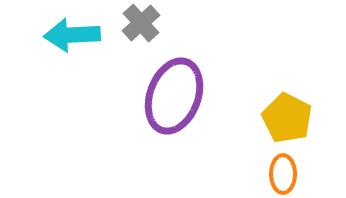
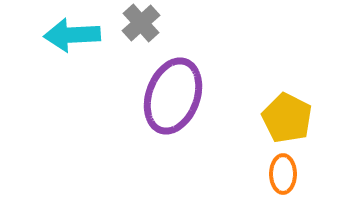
purple ellipse: moved 1 px left
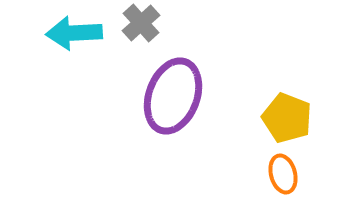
cyan arrow: moved 2 px right, 2 px up
yellow pentagon: rotated 6 degrees counterclockwise
orange ellipse: rotated 15 degrees counterclockwise
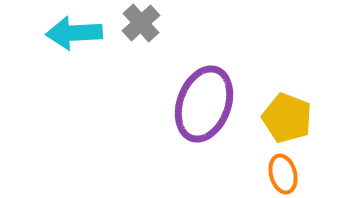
purple ellipse: moved 31 px right, 8 px down
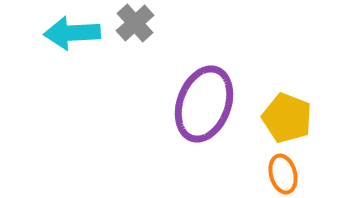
gray cross: moved 6 px left
cyan arrow: moved 2 px left
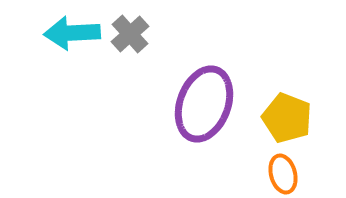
gray cross: moved 5 px left, 11 px down
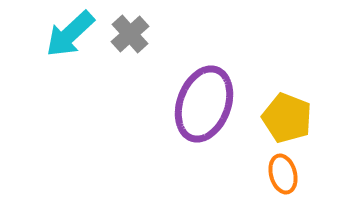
cyan arrow: moved 2 px left, 1 px down; rotated 40 degrees counterclockwise
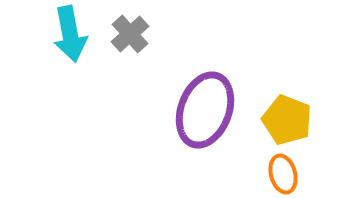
cyan arrow: rotated 58 degrees counterclockwise
purple ellipse: moved 1 px right, 6 px down
yellow pentagon: moved 2 px down
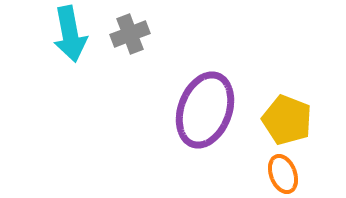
gray cross: rotated 21 degrees clockwise
orange ellipse: rotated 6 degrees counterclockwise
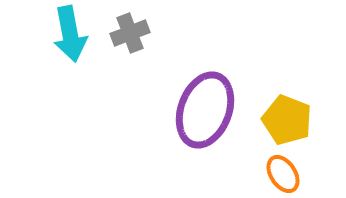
gray cross: moved 1 px up
orange ellipse: rotated 12 degrees counterclockwise
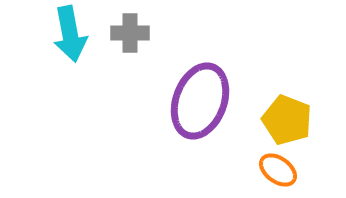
gray cross: rotated 21 degrees clockwise
purple ellipse: moved 5 px left, 9 px up
orange ellipse: moved 5 px left, 4 px up; rotated 21 degrees counterclockwise
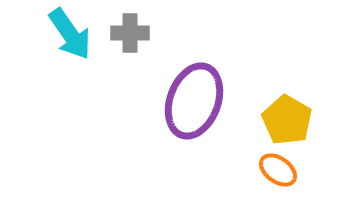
cyan arrow: rotated 24 degrees counterclockwise
purple ellipse: moved 6 px left
yellow pentagon: rotated 9 degrees clockwise
